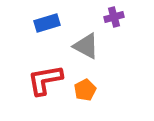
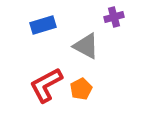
blue rectangle: moved 4 px left, 2 px down
red L-shape: moved 1 px right, 5 px down; rotated 18 degrees counterclockwise
orange pentagon: moved 4 px left, 1 px up
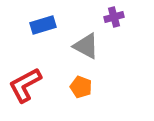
red L-shape: moved 21 px left
orange pentagon: moved 2 px up; rotated 25 degrees counterclockwise
